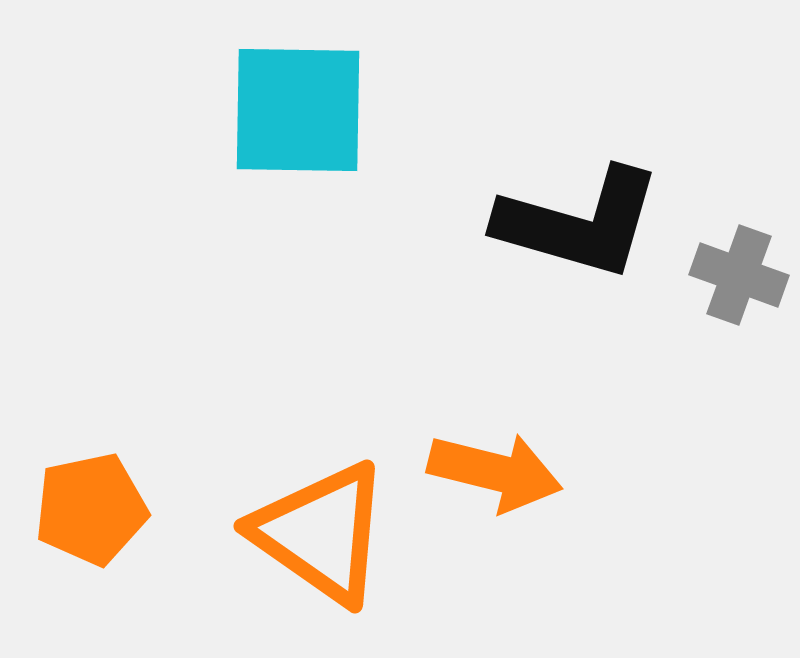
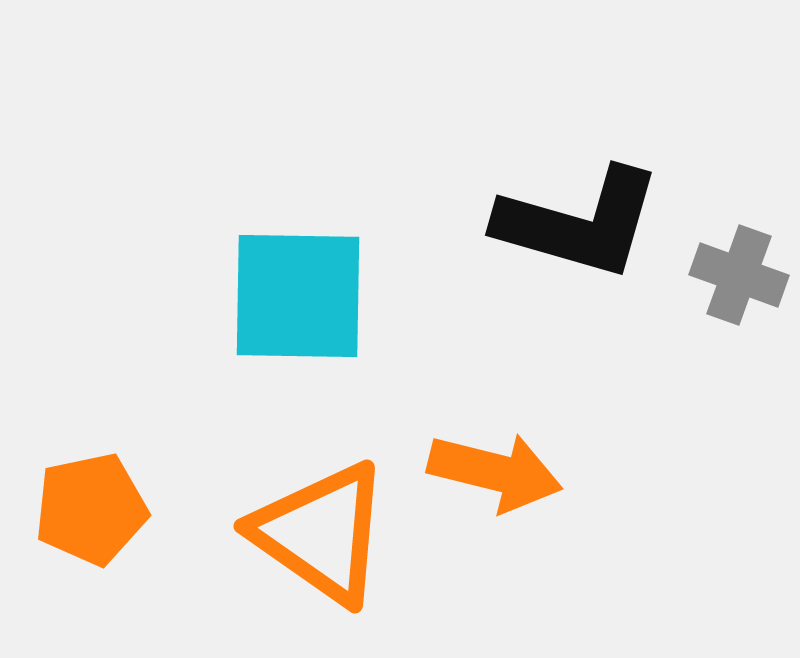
cyan square: moved 186 px down
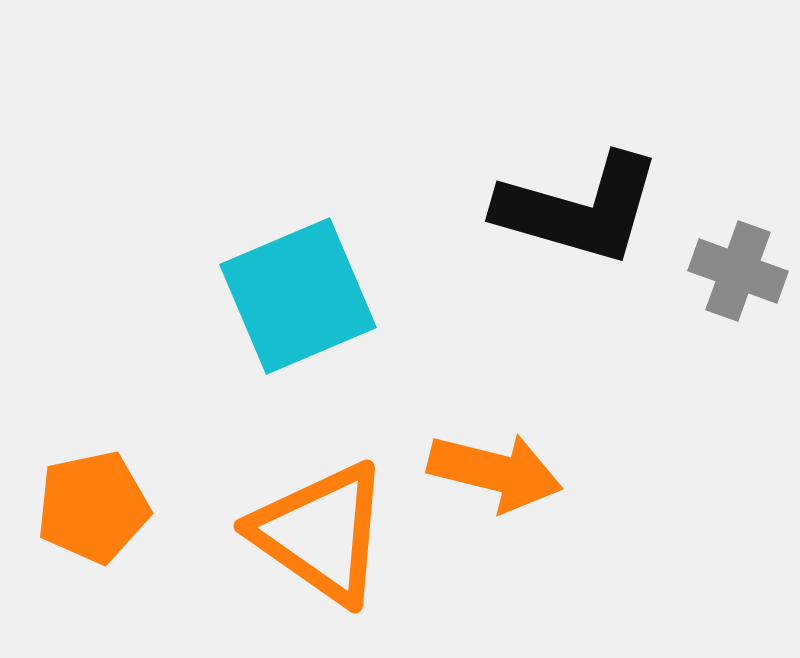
black L-shape: moved 14 px up
gray cross: moved 1 px left, 4 px up
cyan square: rotated 24 degrees counterclockwise
orange pentagon: moved 2 px right, 2 px up
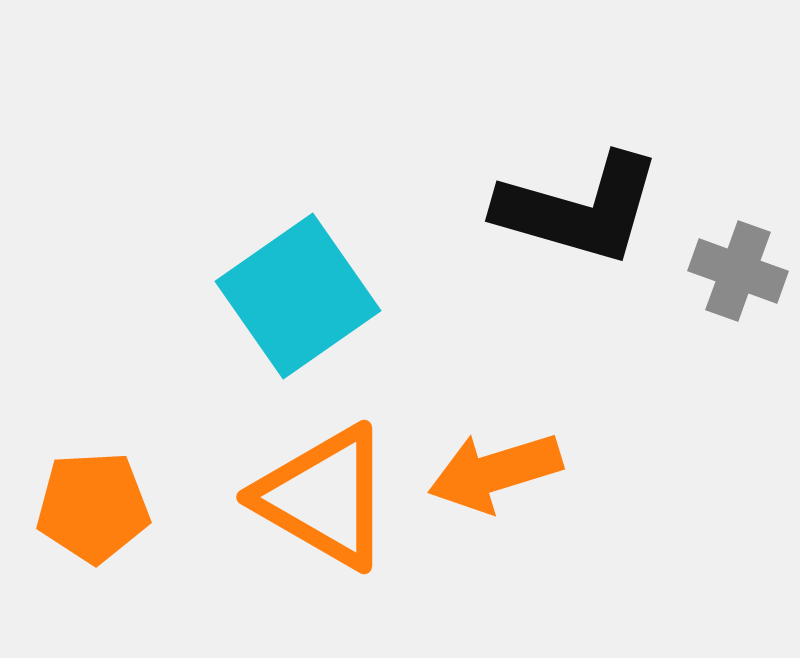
cyan square: rotated 12 degrees counterclockwise
orange arrow: rotated 149 degrees clockwise
orange pentagon: rotated 9 degrees clockwise
orange triangle: moved 3 px right, 36 px up; rotated 5 degrees counterclockwise
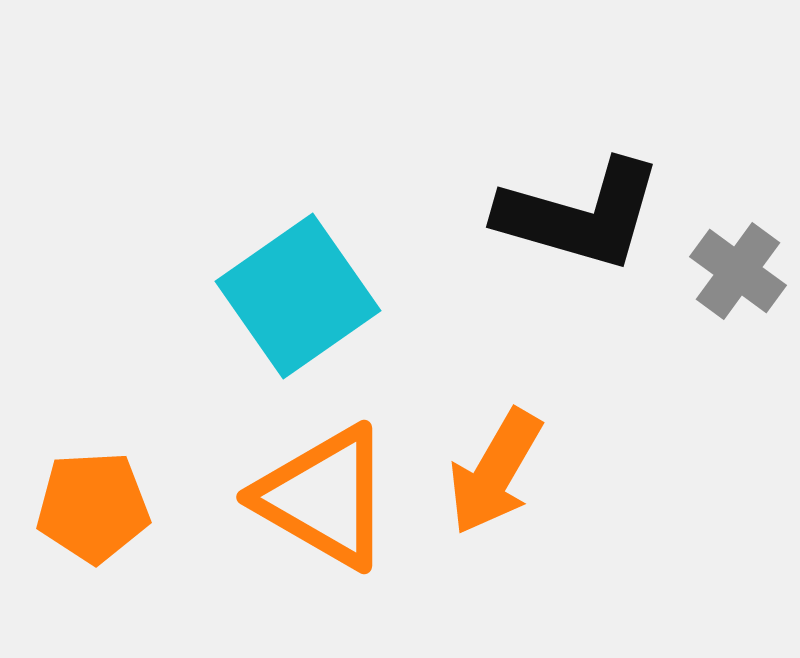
black L-shape: moved 1 px right, 6 px down
gray cross: rotated 16 degrees clockwise
orange arrow: rotated 43 degrees counterclockwise
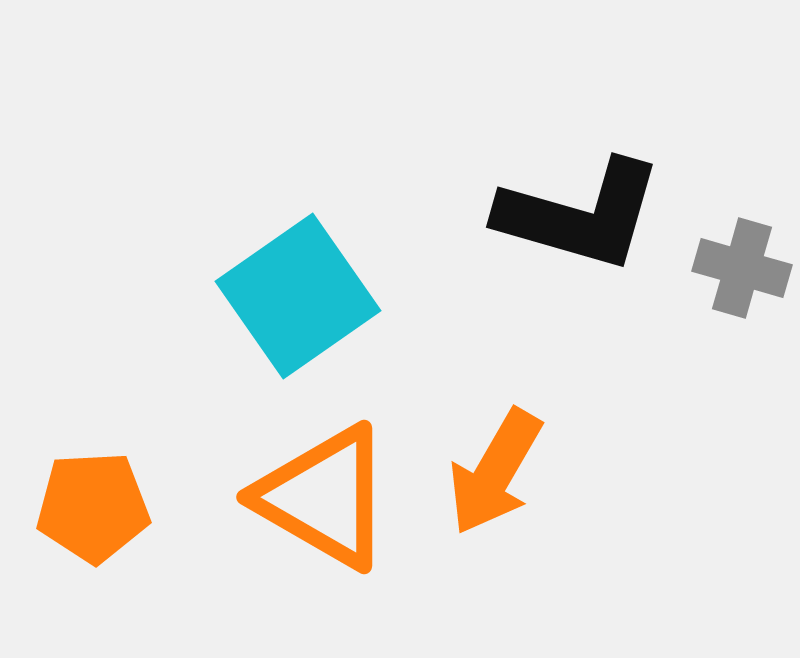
gray cross: moved 4 px right, 3 px up; rotated 20 degrees counterclockwise
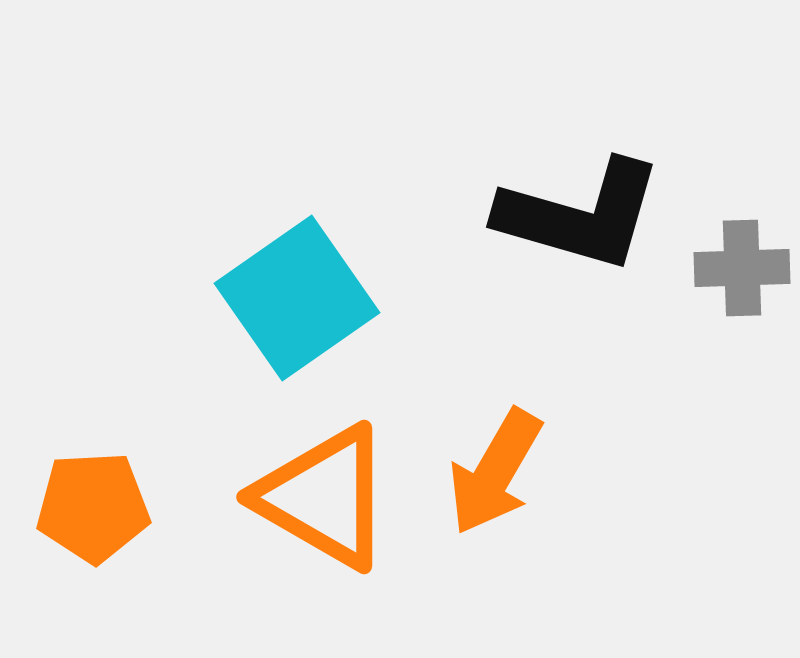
gray cross: rotated 18 degrees counterclockwise
cyan square: moved 1 px left, 2 px down
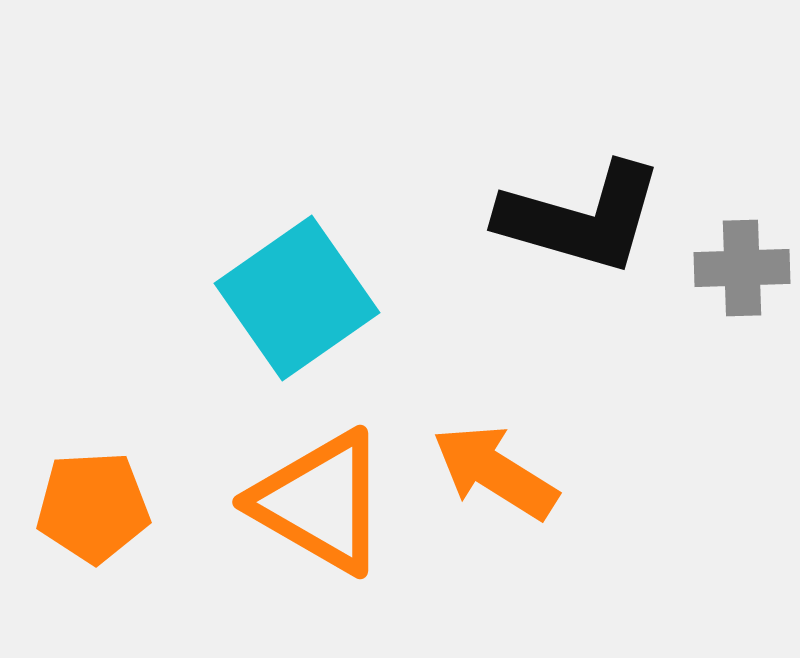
black L-shape: moved 1 px right, 3 px down
orange arrow: rotated 92 degrees clockwise
orange triangle: moved 4 px left, 5 px down
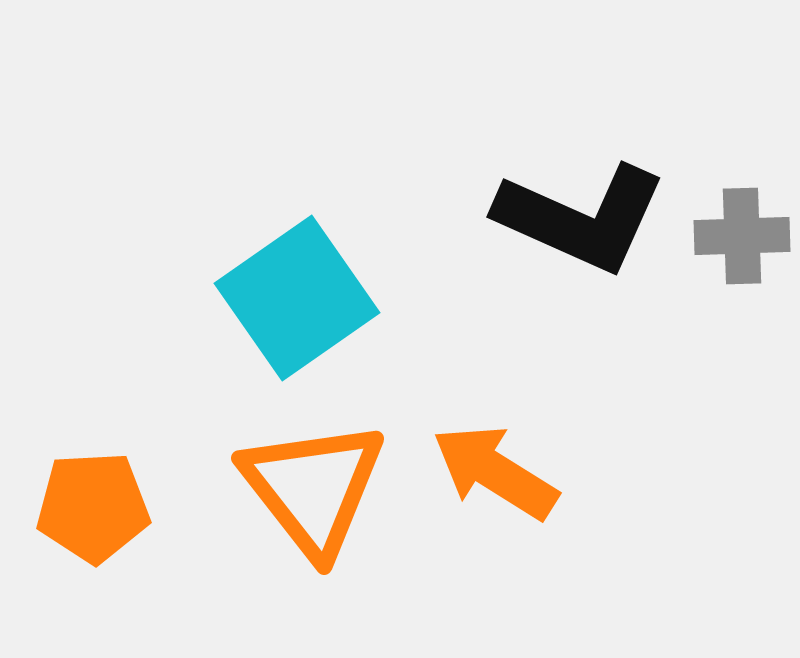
black L-shape: rotated 8 degrees clockwise
gray cross: moved 32 px up
orange triangle: moved 7 px left, 14 px up; rotated 22 degrees clockwise
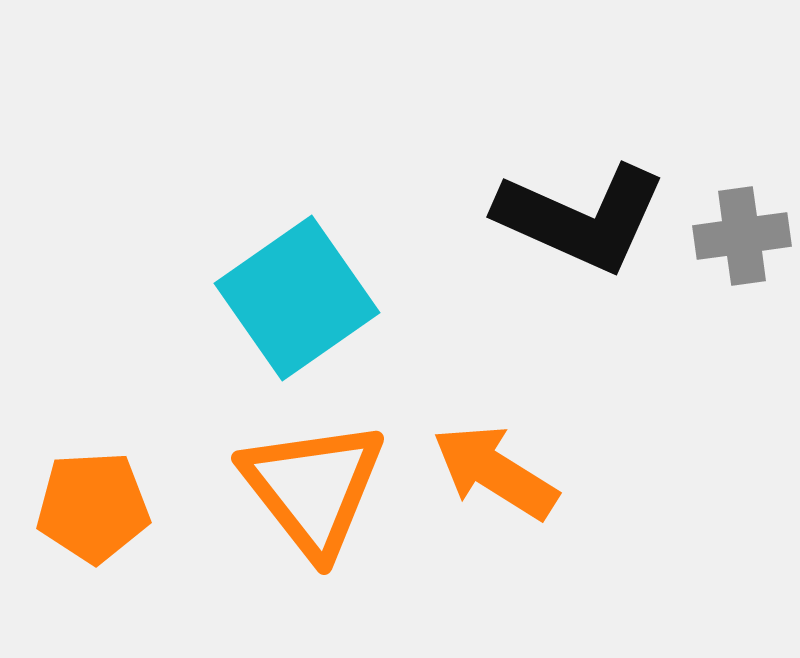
gray cross: rotated 6 degrees counterclockwise
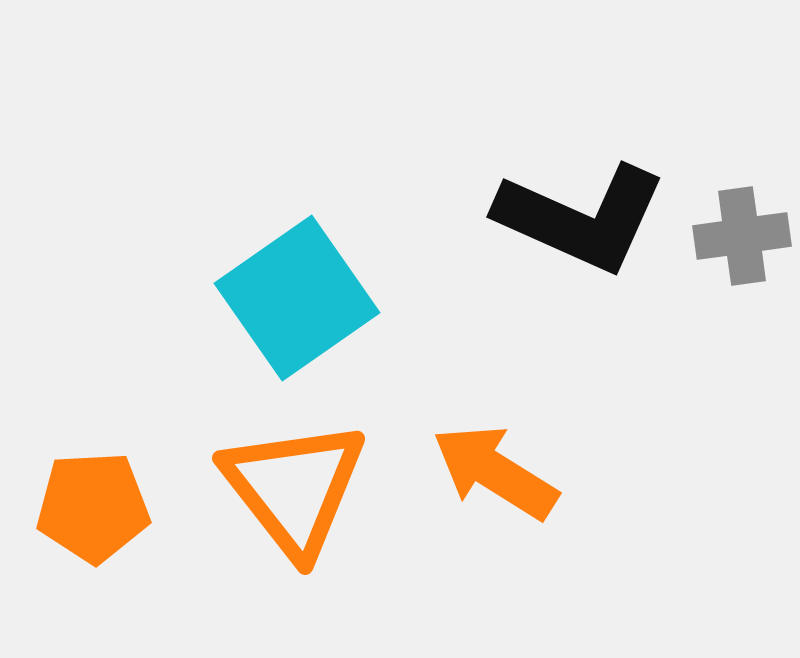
orange triangle: moved 19 px left
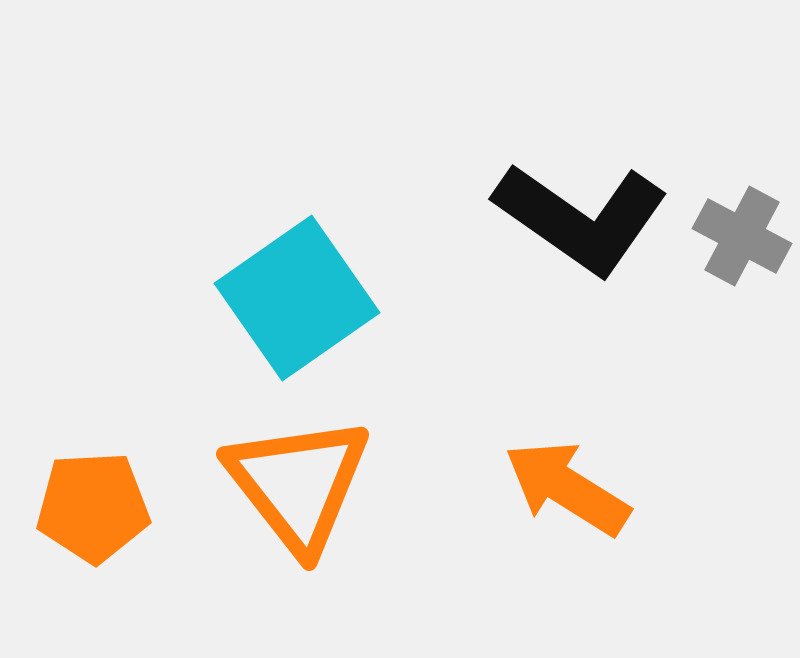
black L-shape: rotated 11 degrees clockwise
gray cross: rotated 36 degrees clockwise
orange arrow: moved 72 px right, 16 px down
orange triangle: moved 4 px right, 4 px up
